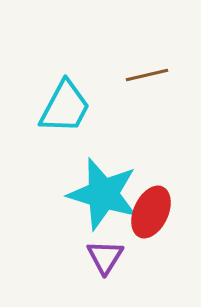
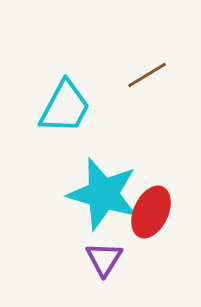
brown line: rotated 18 degrees counterclockwise
purple triangle: moved 1 px left, 2 px down
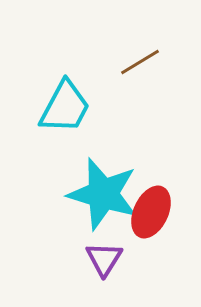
brown line: moved 7 px left, 13 px up
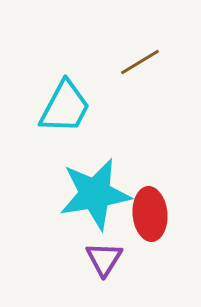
cyan star: moved 8 px left; rotated 26 degrees counterclockwise
red ellipse: moved 1 px left, 2 px down; rotated 30 degrees counterclockwise
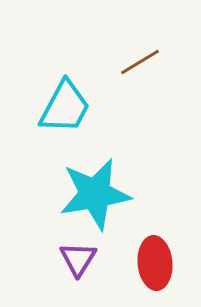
red ellipse: moved 5 px right, 49 px down
purple triangle: moved 26 px left
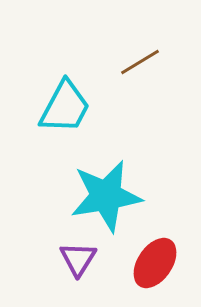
cyan star: moved 11 px right, 2 px down
red ellipse: rotated 39 degrees clockwise
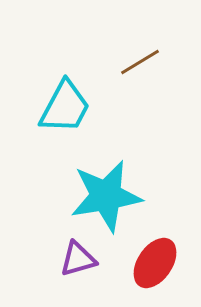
purple triangle: rotated 42 degrees clockwise
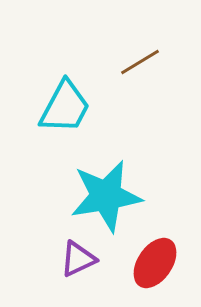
purple triangle: rotated 9 degrees counterclockwise
